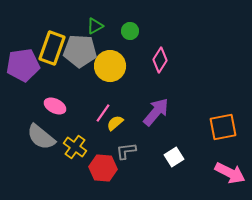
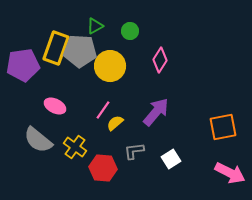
yellow rectangle: moved 4 px right
pink line: moved 3 px up
gray semicircle: moved 3 px left, 3 px down
gray L-shape: moved 8 px right
white square: moved 3 px left, 2 px down
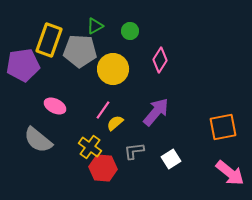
yellow rectangle: moved 7 px left, 8 px up
yellow circle: moved 3 px right, 3 px down
yellow cross: moved 15 px right
pink arrow: rotated 12 degrees clockwise
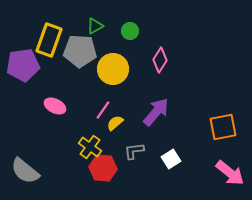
gray semicircle: moved 13 px left, 31 px down
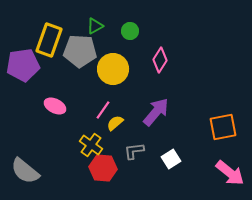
yellow cross: moved 1 px right, 2 px up
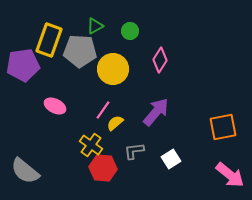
pink arrow: moved 2 px down
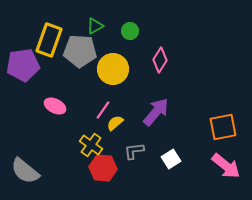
pink arrow: moved 4 px left, 9 px up
